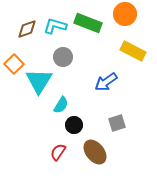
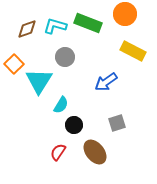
gray circle: moved 2 px right
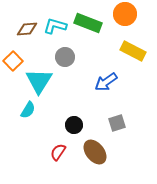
brown diamond: rotated 15 degrees clockwise
orange square: moved 1 px left, 3 px up
cyan semicircle: moved 33 px left, 5 px down
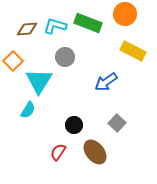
gray square: rotated 30 degrees counterclockwise
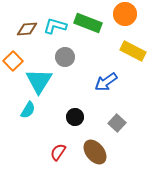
black circle: moved 1 px right, 8 px up
